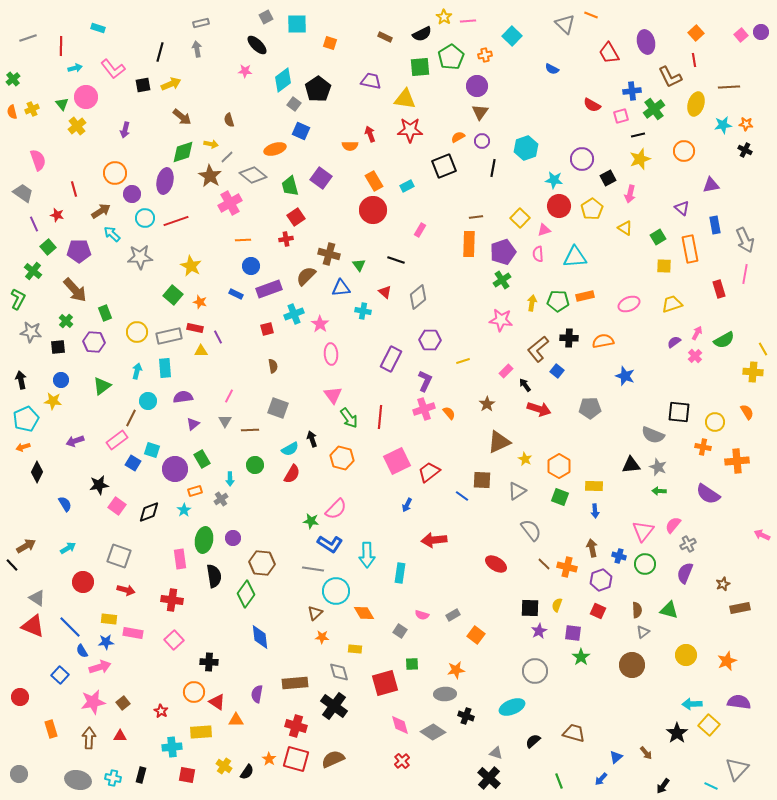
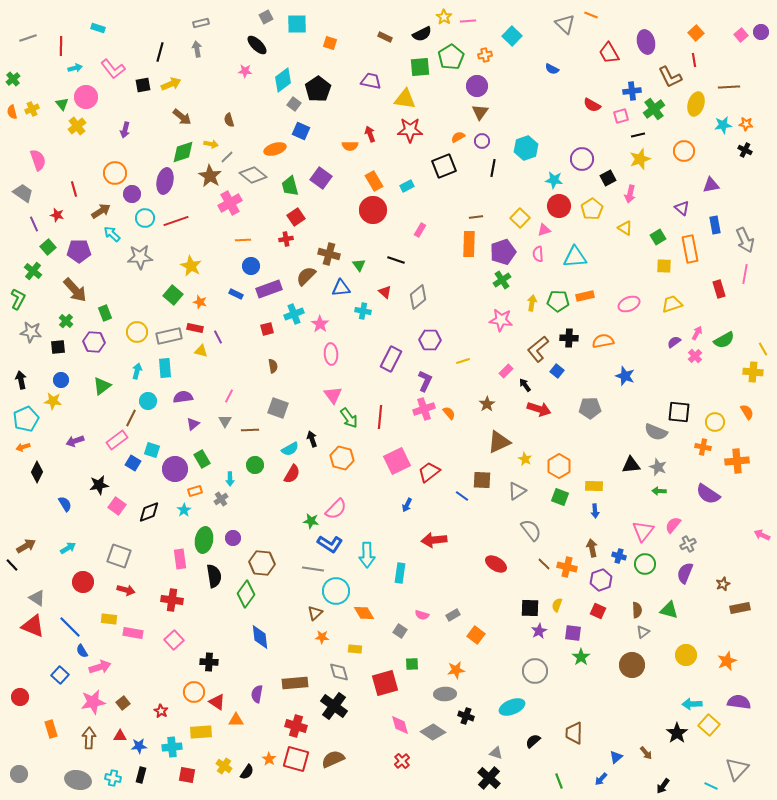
yellow triangle at (201, 351): rotated 16 degrees clockwise
gray semicircle at (653, 435): moved 3 px right, 3 px up
blue star at (106, 642): moved 33 px right, 104 px down
brown trapezoid at (574, 733): rotated 105 degrees counterclockwise
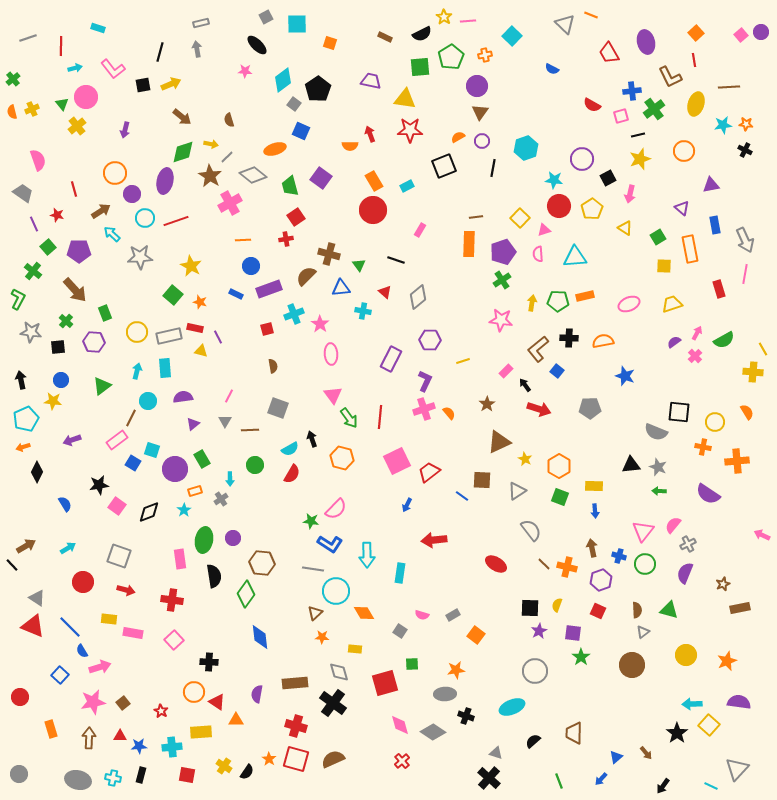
purple arrow at (75, 441): moved 3 px left, 1 px up
black cross at (334, 706): moved 1 px left, 3 px up
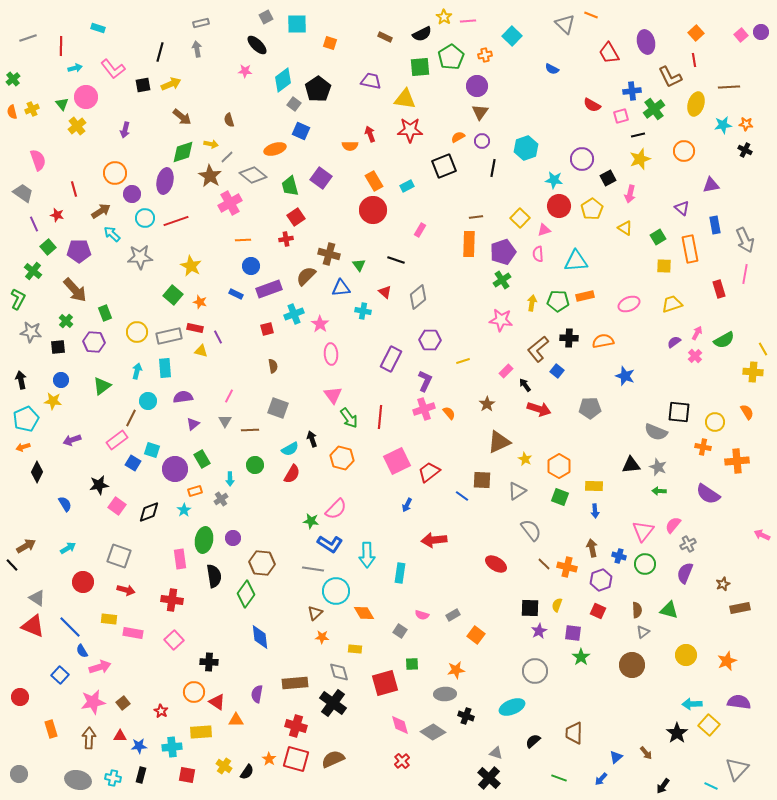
cyan triangle at (575, 257): moved 1 px right, 4 px down
green line at (559, 781): moved 3 px up; rotated 49 degrees counterclockwise
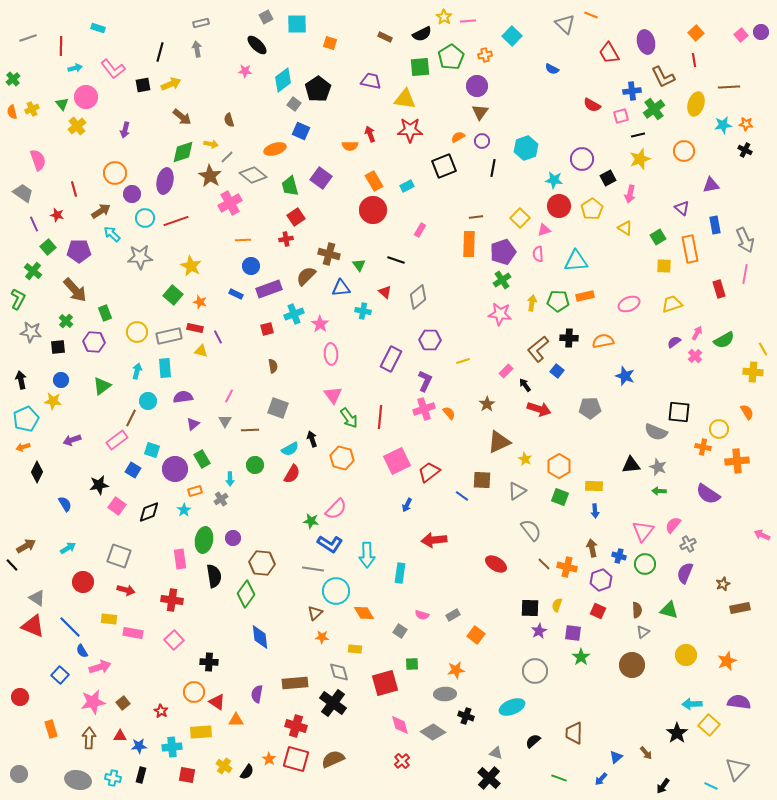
brown L-shape at (670, 77): moved 7 px left
pink star at (501, 320): moved 1 px left, 6 px up
yellow circle at (715, 422): moved 4 px right, 7 px down
blue square at (133, 463): moved 7 px down
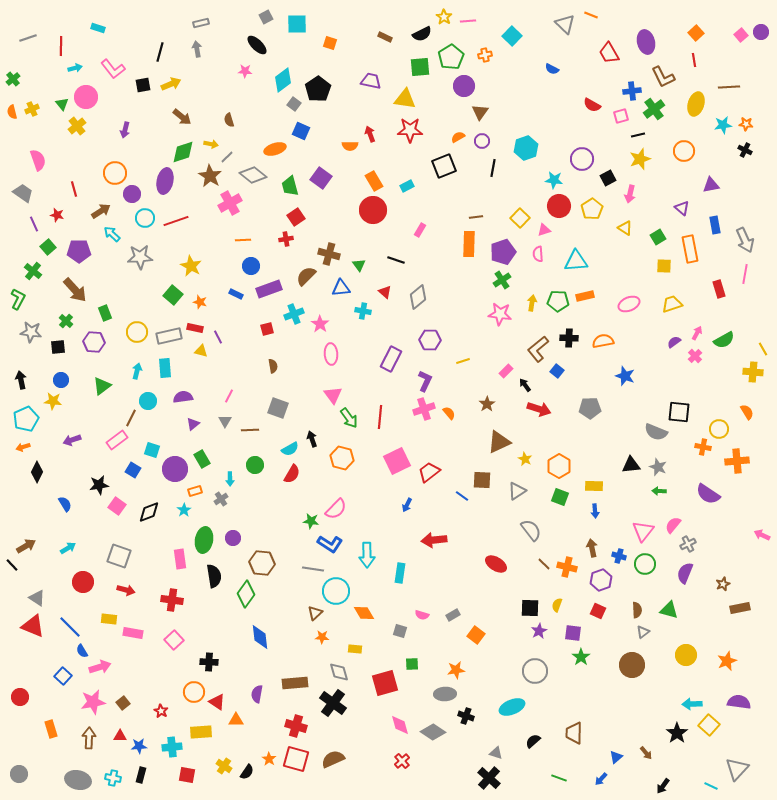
purple circle at (477, 86): moved 13 px left
gray square at (400, 631): rotated 16 degrees counterclockwise
blue square at (60, 675): moved 3 px right, 1 px down
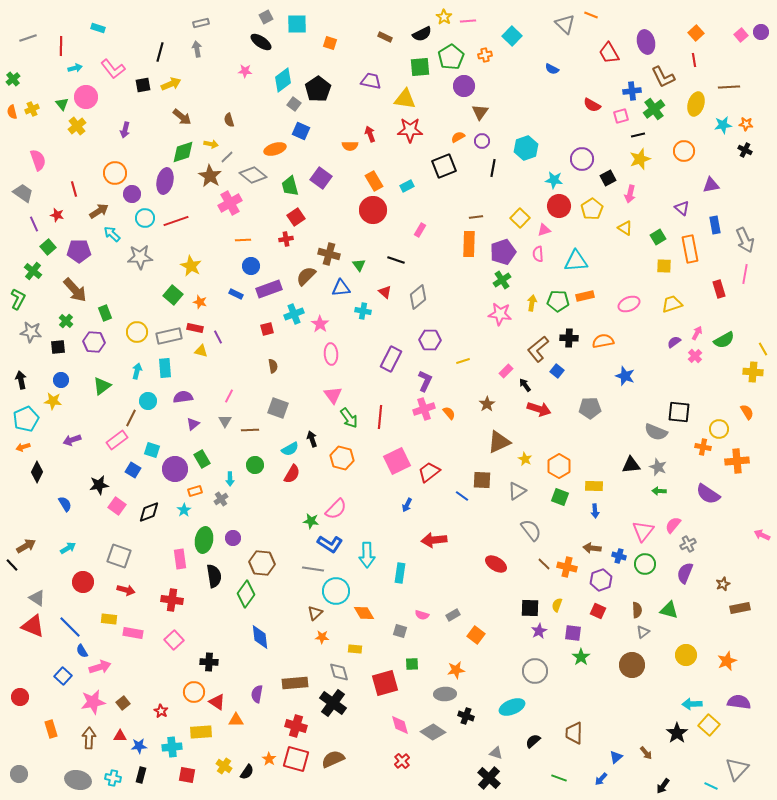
black ellipse at (257, 45): moved 4 px right, 3 px up; rotated 10 degrees counterclockwise
brown arrow at (101, 211): moved 2 px left
brown arrow at (592, 548): rotated 72 degrees counterclockwise
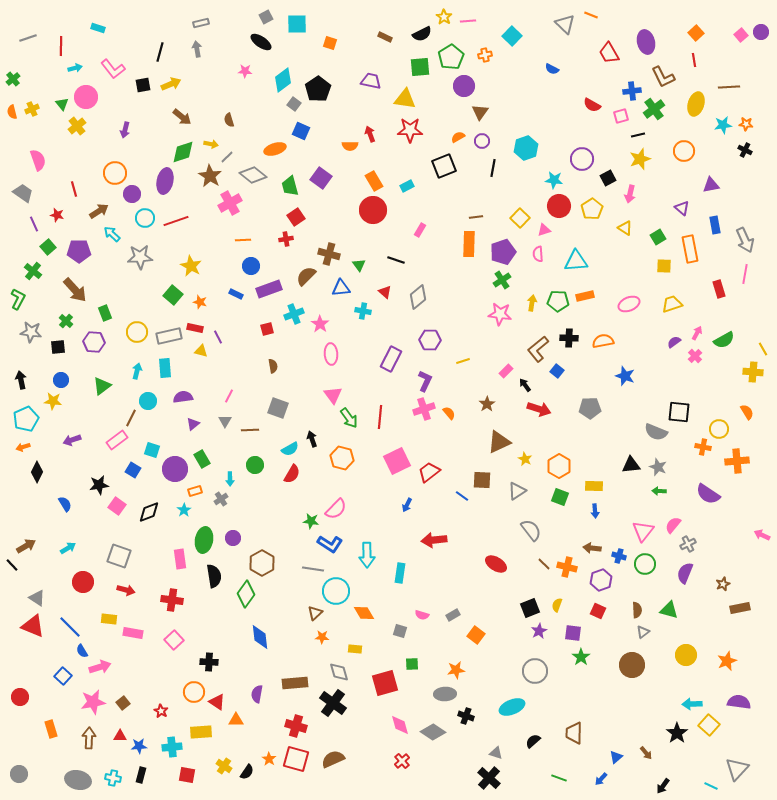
brown hexagon at (262, 563): rotated 25 degrees clockwise
black square at (530, 608): rotated 24 degrees counterclockwise
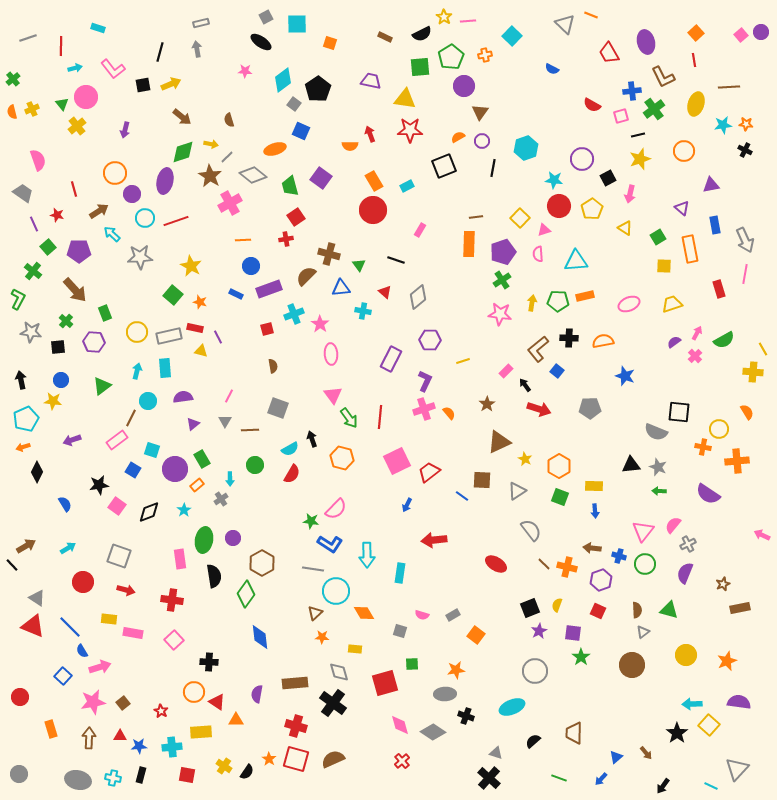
orange rectangle at (195, 491): moved 2 px right, 6 px up; rotated 24 degrees counterclockwise
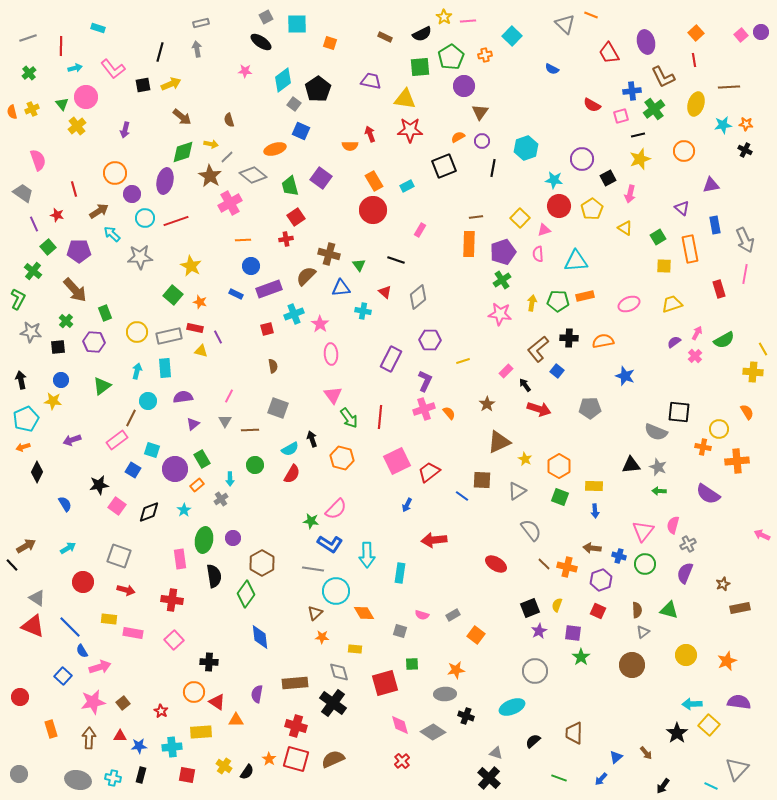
green cross at (13, 79): moved 16 px right, 6 px up
pink semicircle at (673, 525): rotated 24 degrees counterclockwise
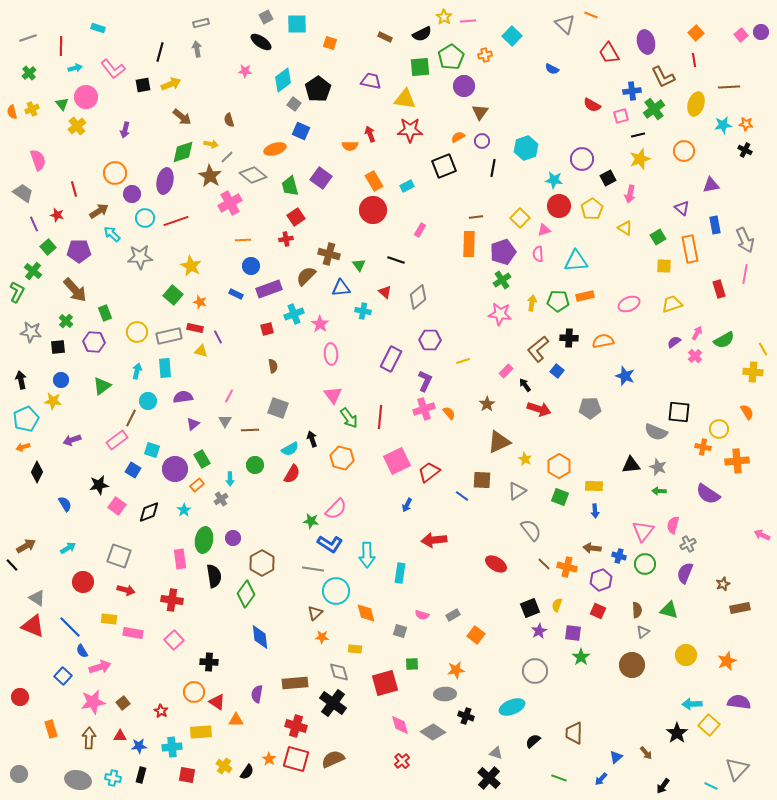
green L-shape at (18, 299): moved 1 px left, 7 px up
orange diamond at (364, 613): moved 2 px right; rotated 15 degrees clockwise
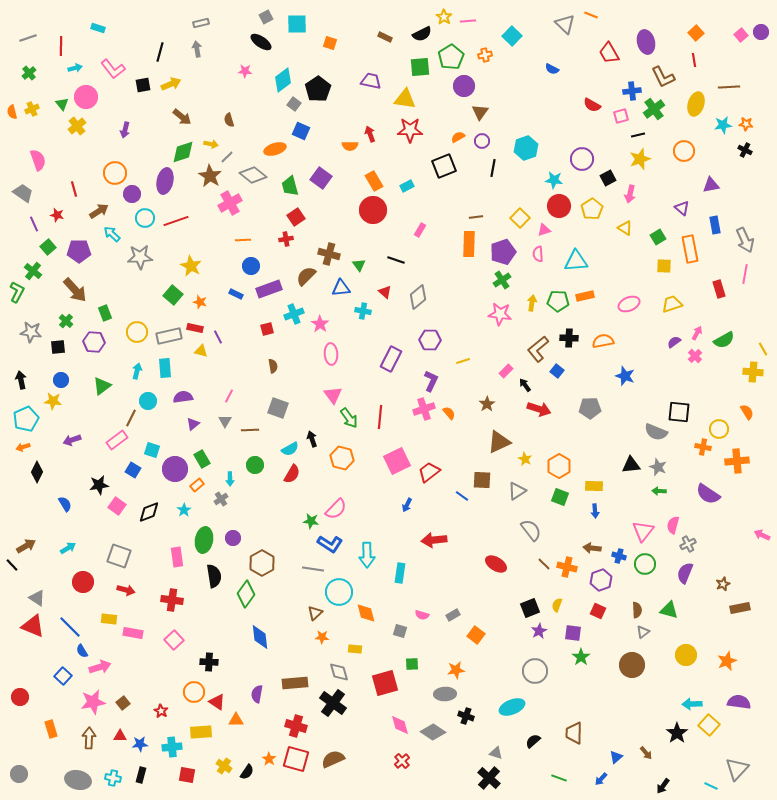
purple L-shape at (425, 381): moved 6 px right
pink rectangle at (180, 559): moved 3 px left, 2 px up
cyan circle at (336, 591): moved 3 px right, 1 px down
blue star at (139, 746): moved 1 px right, 2 px up
